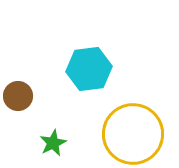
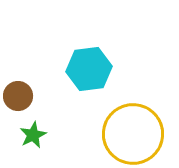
green star: moved 20 px left, 8 px up
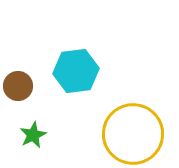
cyan hexagon: moved 13 px left, 2 px down
brown circle: moved 10 px up
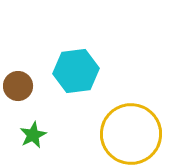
yellow circle: moved 2 px left
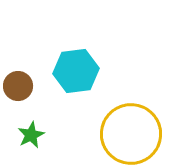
green star: moved 2 px left
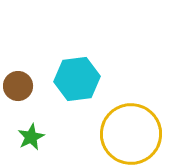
cyan hexagon: moved 1 px right, 8 px down
green star: moved 2 px down
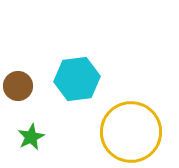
yellow circle: moved 2 px up
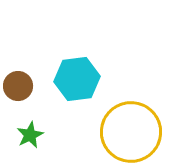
green star: moved 1 px left, 2 px up
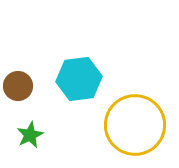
cyan hexagon: moved 2 px right
yellow circle: moved 4 px right, 7 px up
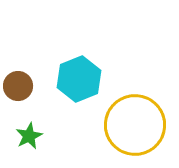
cyan hexagon: rotated 15 degrees counterclockwise
green star: moved 1 px left, 1 px down
